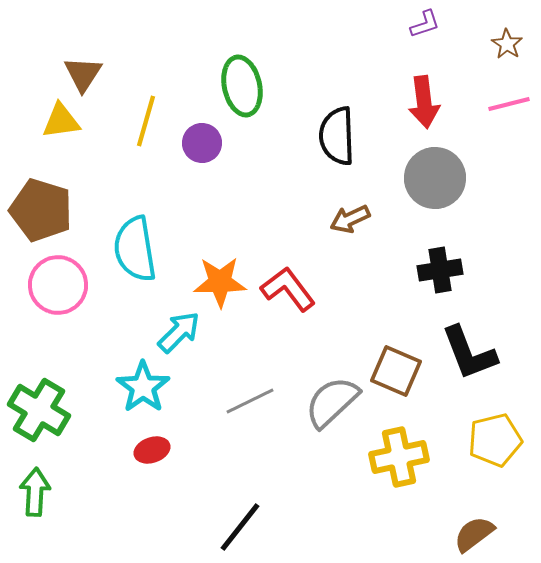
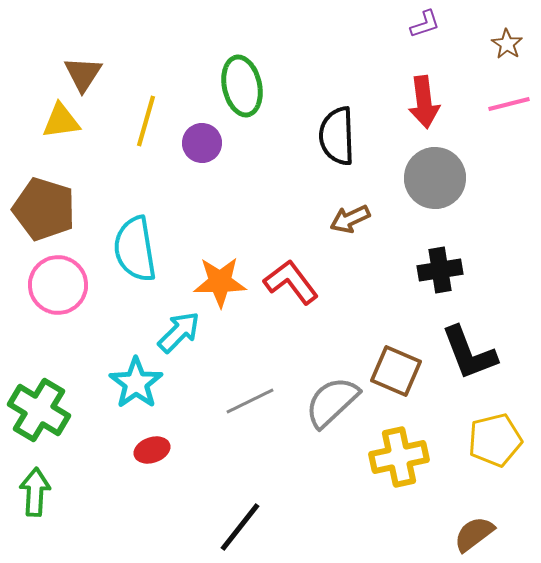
brown pentagon: moved 3 px right, 1 px up
red L-shape: moved 3 px right, 7 px up
cyan star: moved 7 px left, 4 px up
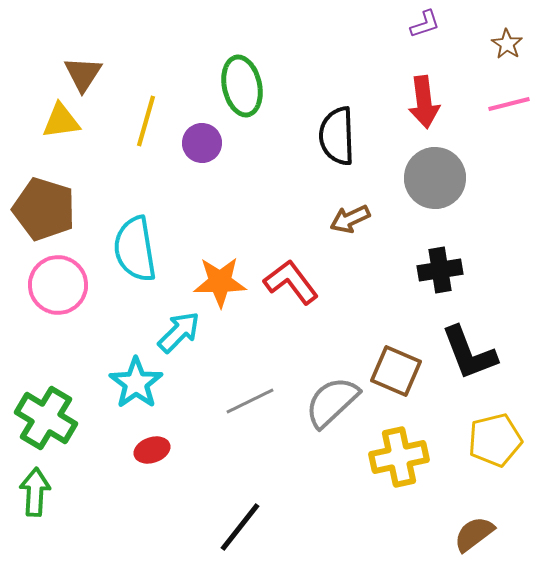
green cross: moved 7 px right, 8 px down
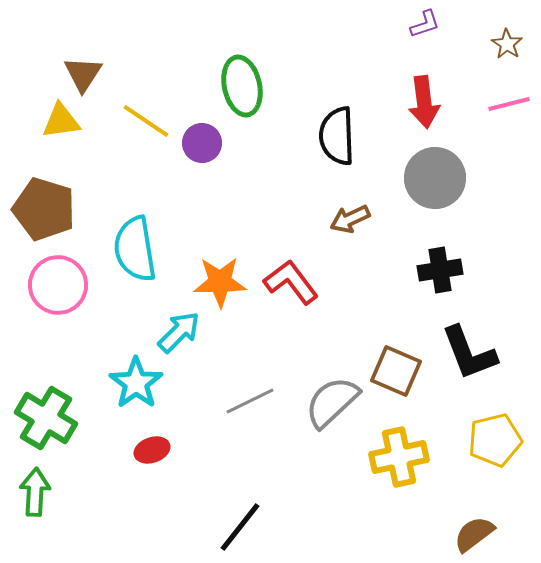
yellow line: rotated 72 degrees counterclockwise
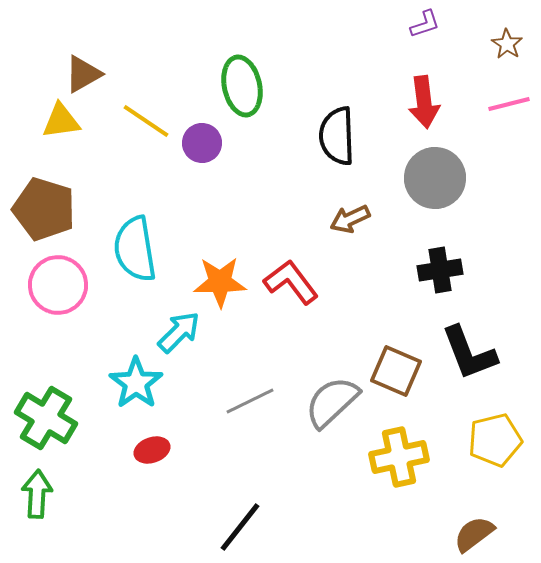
brown triangle: rotated 27 degrees clockwise
green arrow: moved 2 px right, 2 px down
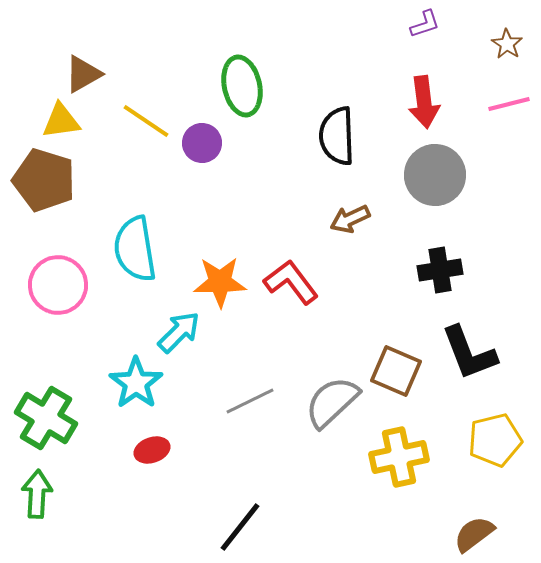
gray circle: moved 3 px up
brown pentagon: moved 29 px up
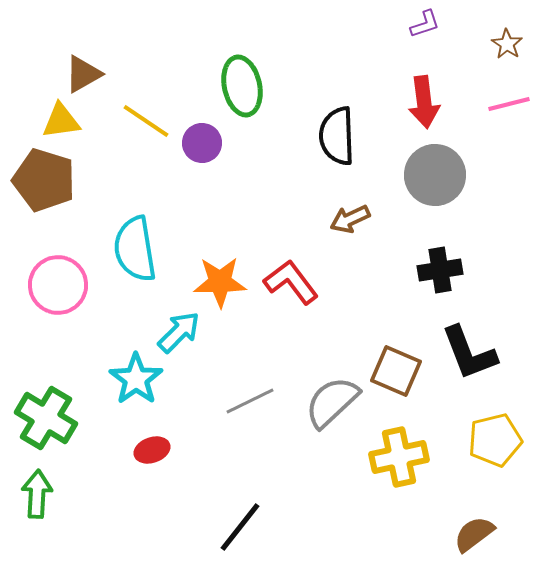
cyan star: moved 4 px up
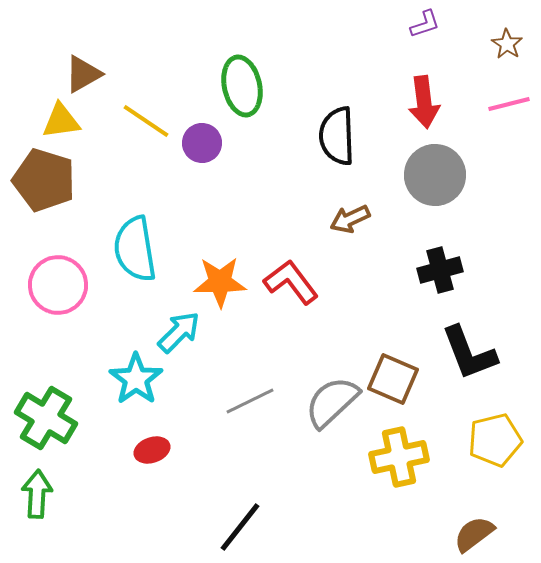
black cross: rotated 6 degrees counterclockwise
brown square: moved 3 px left, 8 px down
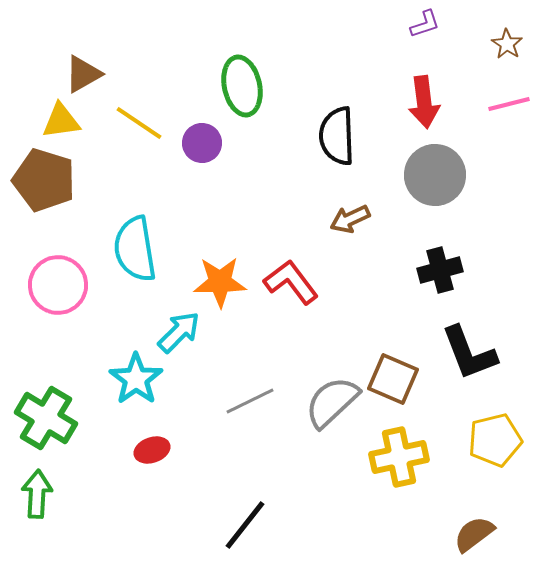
yellow line: moved 7 px left, 2 px down
black line: moved 5 px right, 2 px up
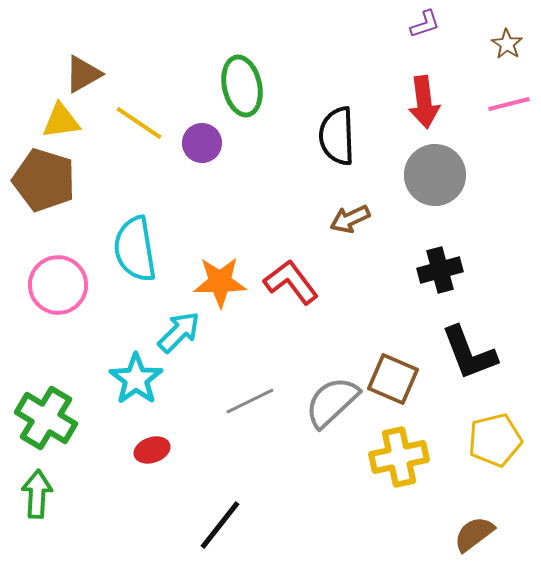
black line: moved 25 px left
